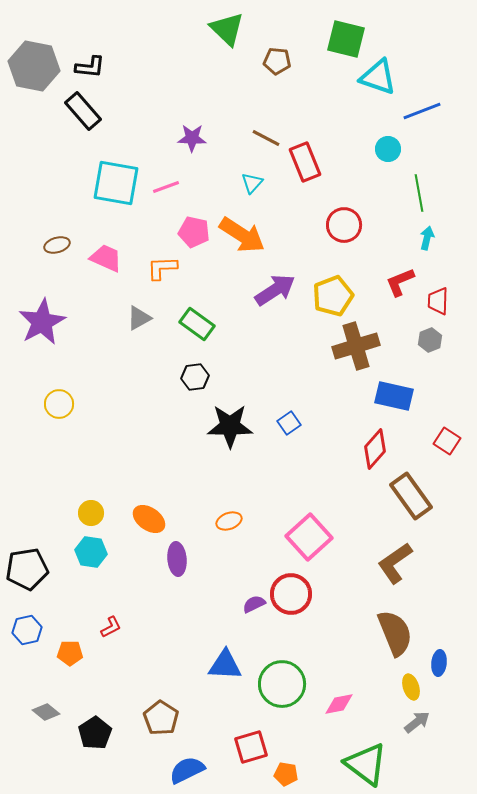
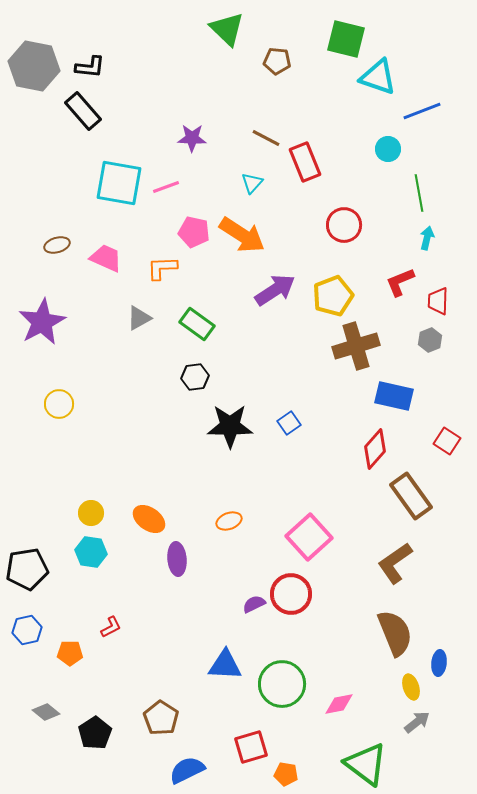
cyan square at (116, 183): moved 3 px right
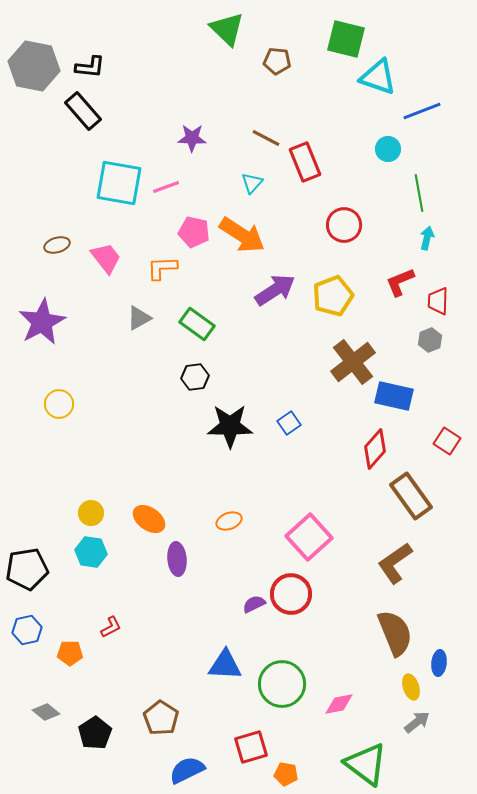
pink trapezoid at (106, 258): rotated 28 degrees clockwise
brown cross at (356, 346): moved 3 px left, 16 px down; rotated 21 degrees counterclockwise
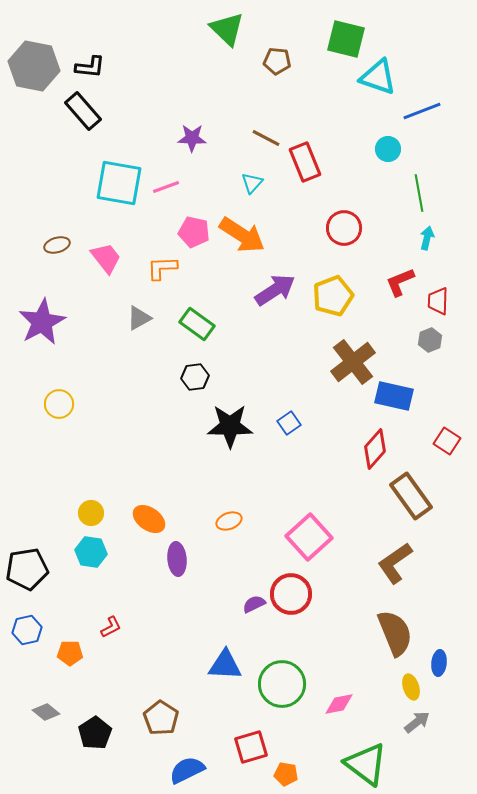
red circle at (344, 225): moved 3 px down
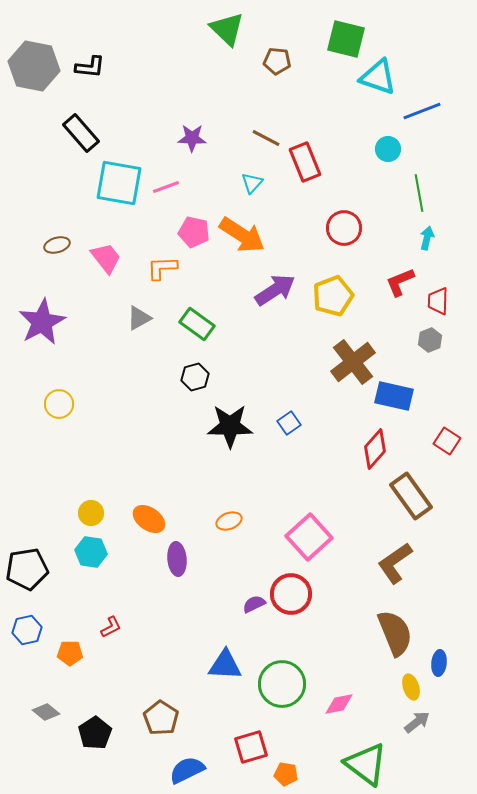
black rectangle at (83, 111): moved 2 px left, 22 px down
black hexagon at (195, 377): rotated 8 degrees counterclockwise
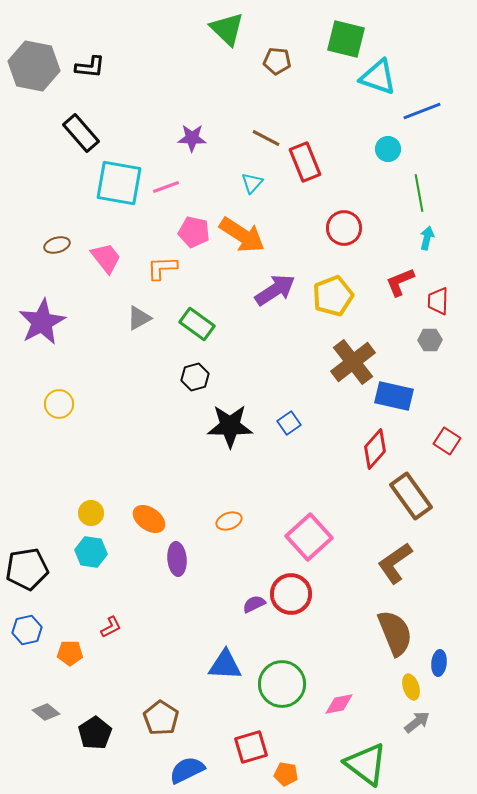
gray hexagon at (430, 340): rotated 20 degrees clockwise
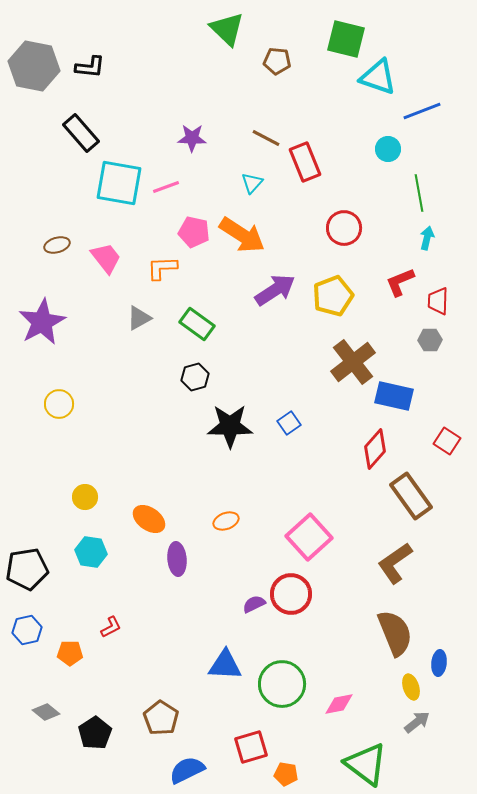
yellow circle at (91, 513): moved 6 px left, 16 px up
orange ellipse at (229, 521): moved 3 px left
